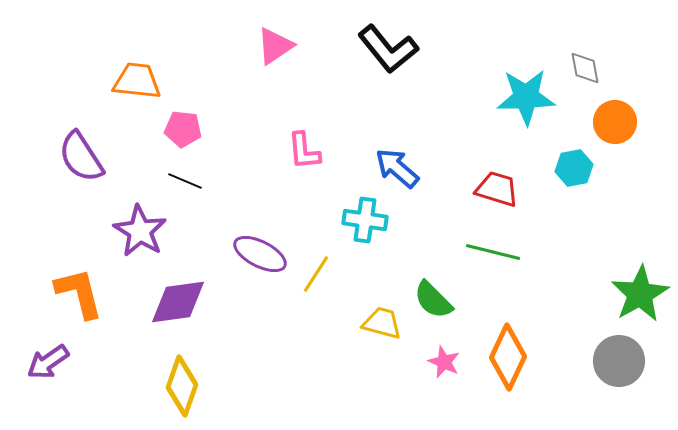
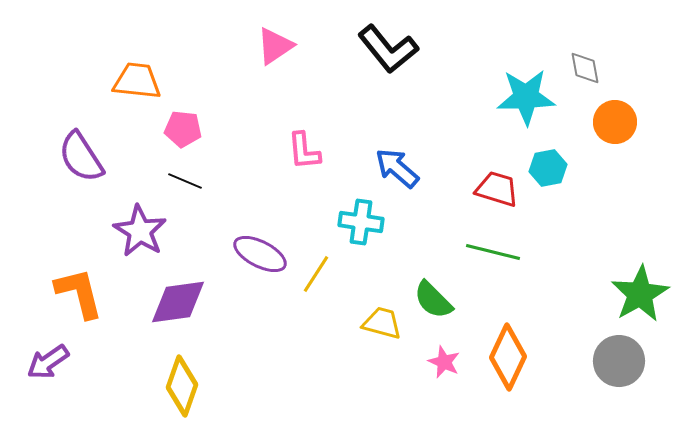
cyan hexagon: moved 26 px left
cyan cross: moved 4 px left, 2 px down
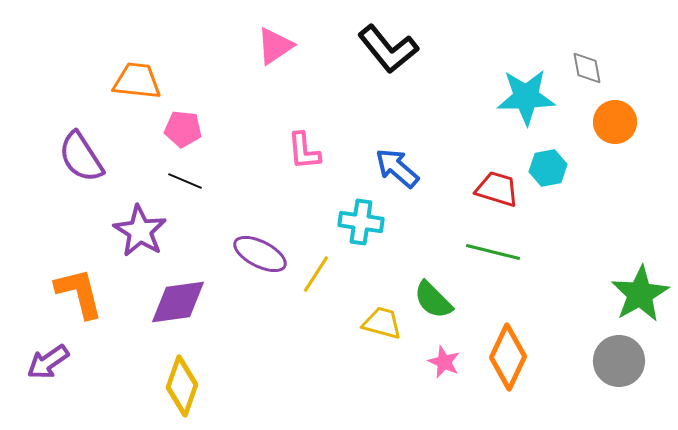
gray diamond: moved 2 px right
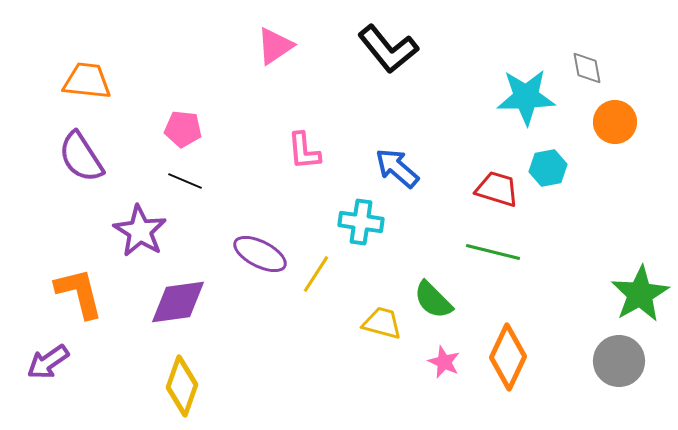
orange trapezoid: moved 50 px left
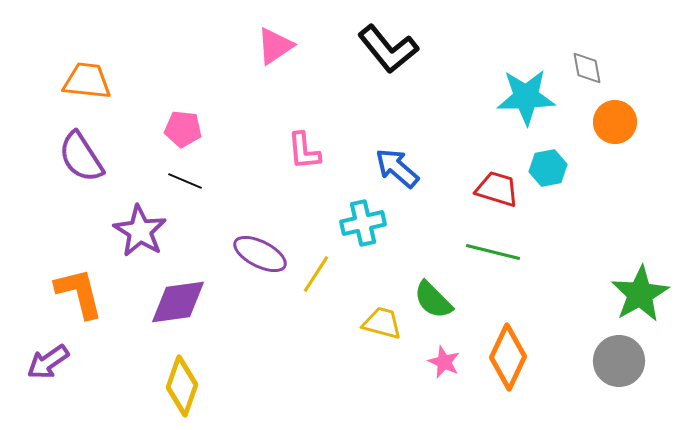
cyan cross: moved 2 px right, 1 px down; rotated 21 degrees counterclockwise
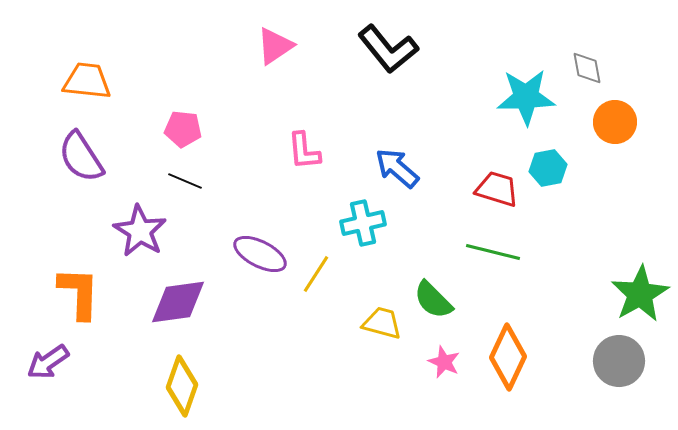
orange L-shape: rotated 16 degrees clockwise
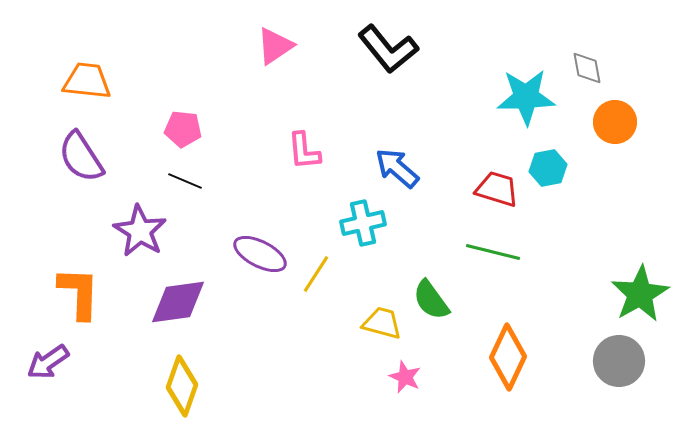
green semicircle: moved 2 px left; rotated 9 degrees clockwise
pink star: moved 39 px left, 15 px down
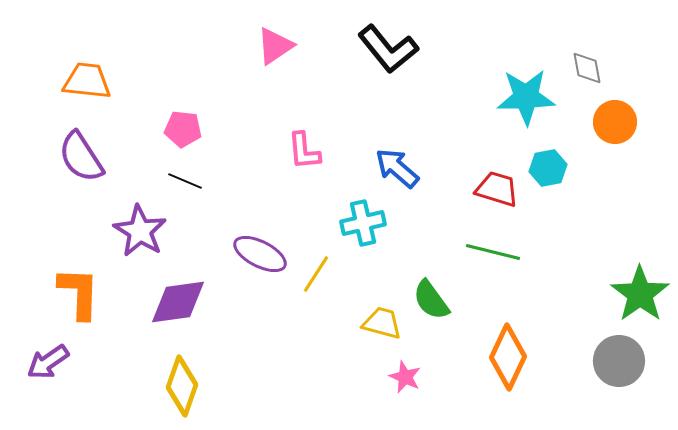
green star: rotated 6 degrees counterclockwise
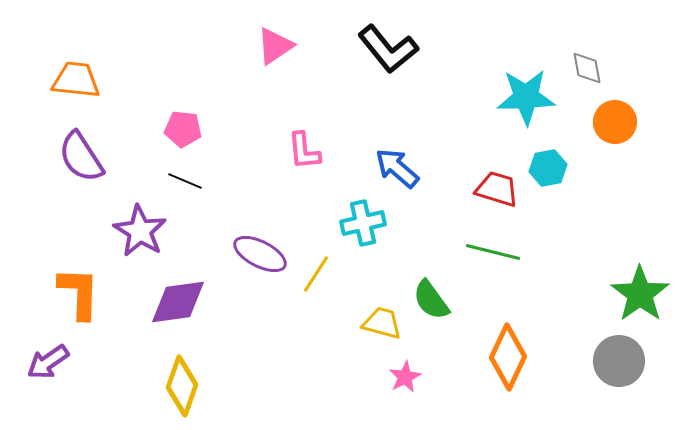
orange trapezoid: moved 11 px left, 1 px up
pink star: rotated 20 degrees clockwise
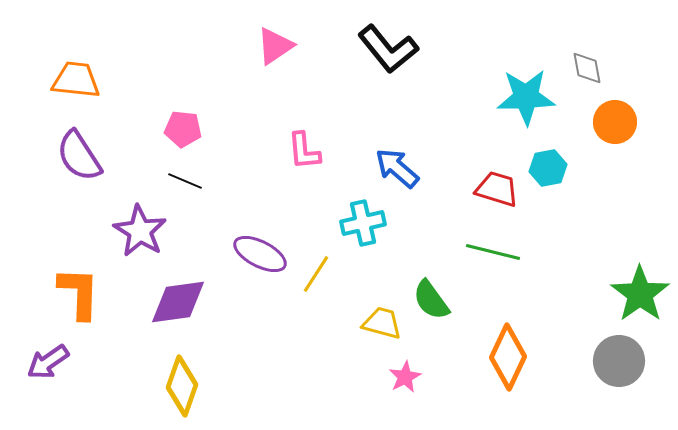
purple semicircle: moved 2 px left, 1 px up
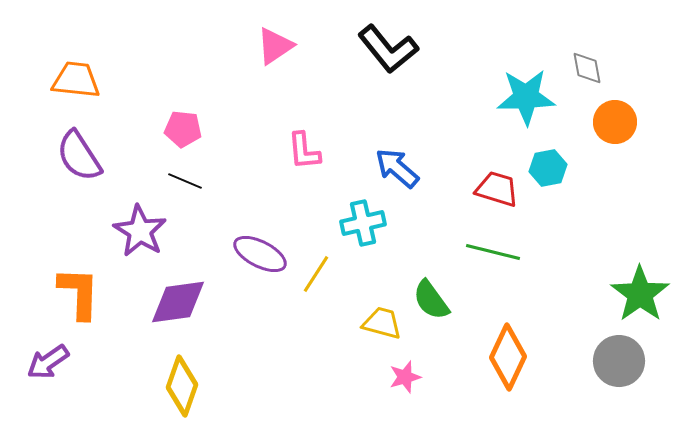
pink star: rotated 12 degrees clockwise
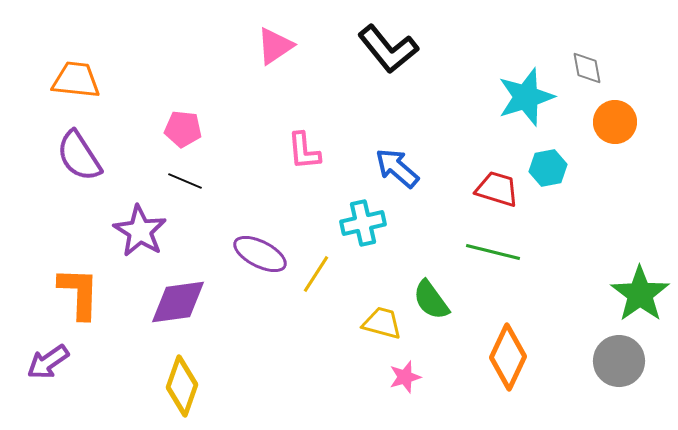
cyan star: rotated 16 degrees counterclockwise
